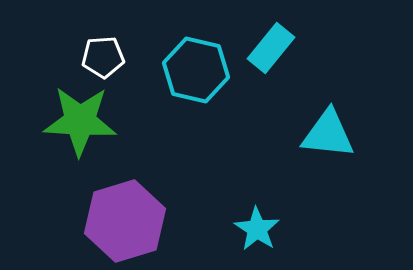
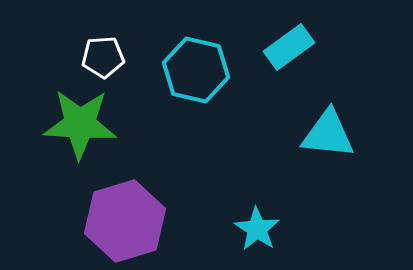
cyan rectangle: moved 18 px right, 1 px up; rotated 15 degrees clockwise
green star: moved 3 px down
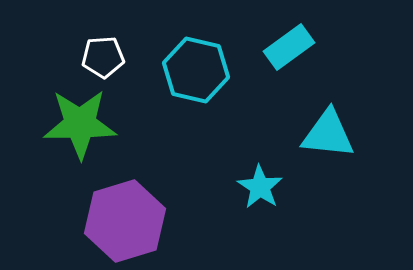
green star: rotated 4 degrees counterclockwise
cyan star: moved 3 px right, 42 px up
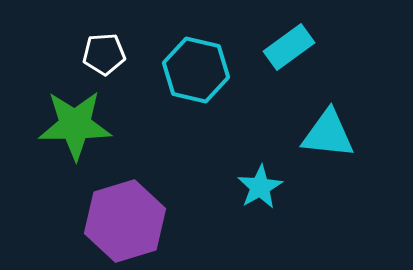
white pentagon: moved 1 px right, 3 px up
green star: moved 5 px left, 1 px down
cyan star: rotated 9 degrees clockwise
